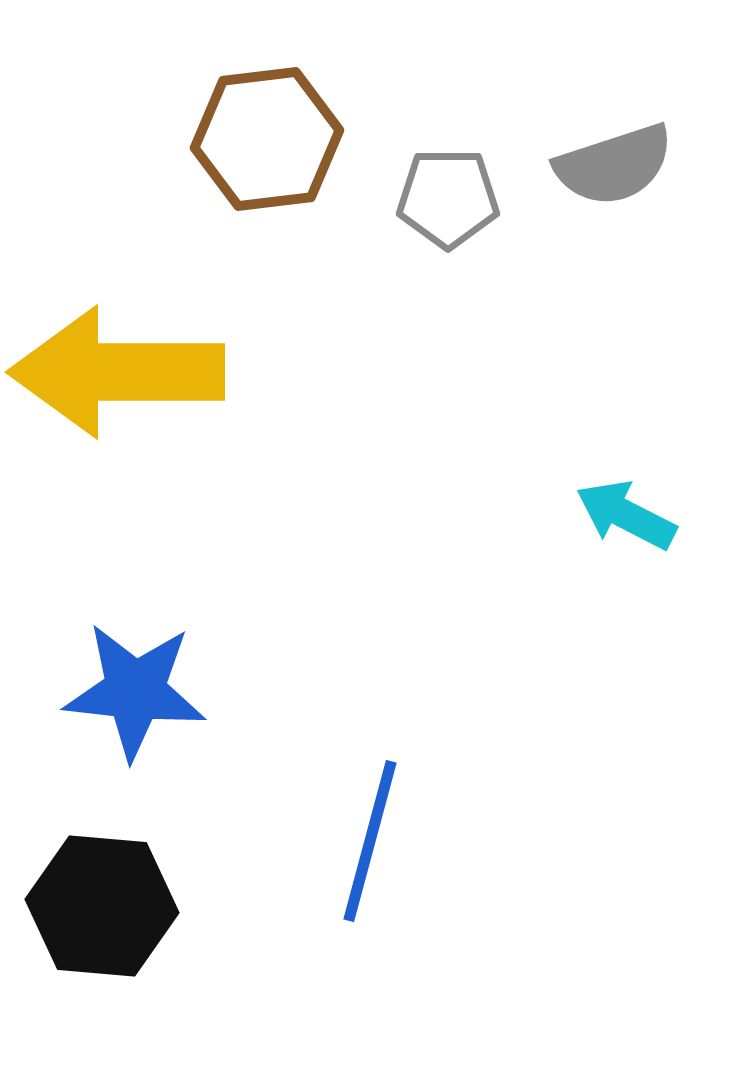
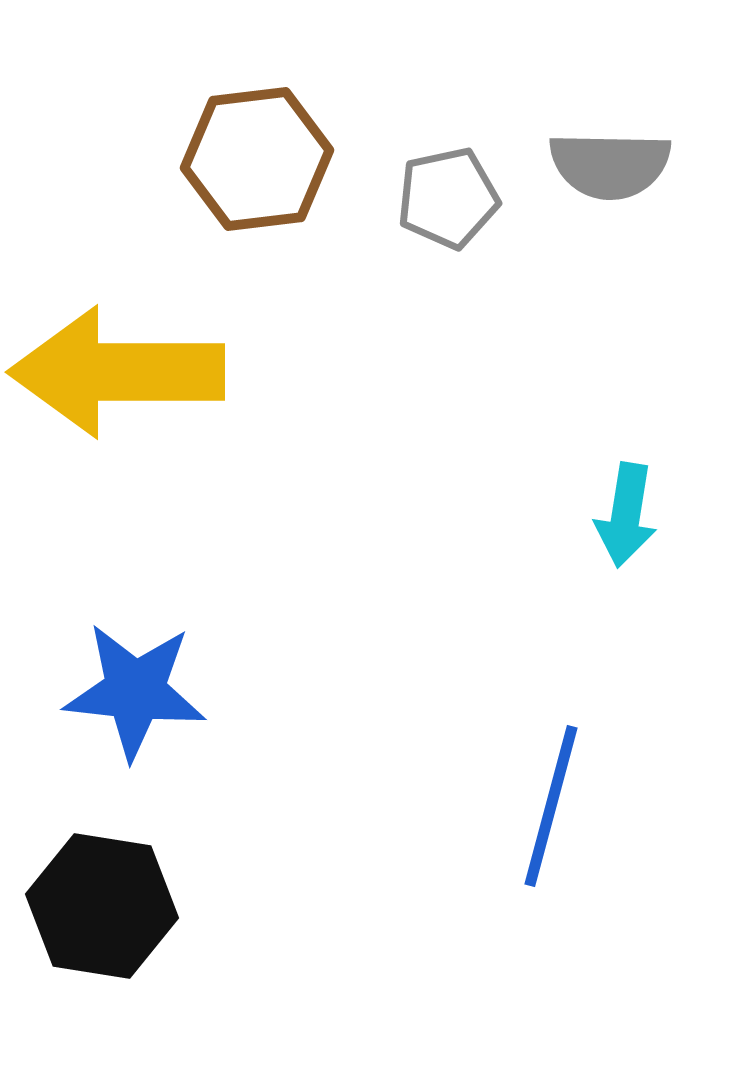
brown hexagon: moved 10 px left, 20 px down
gray semicircle: moved 4 px left; rotated 19 degrees clockwise
gray pentagon: rotated 12 degrees counterclockwise
cyan arrow: rotated 108 degrees counterclockwise
blue line: moved 181 px right, 35 px up
black hexagon: rotated 4 degrees clockwise
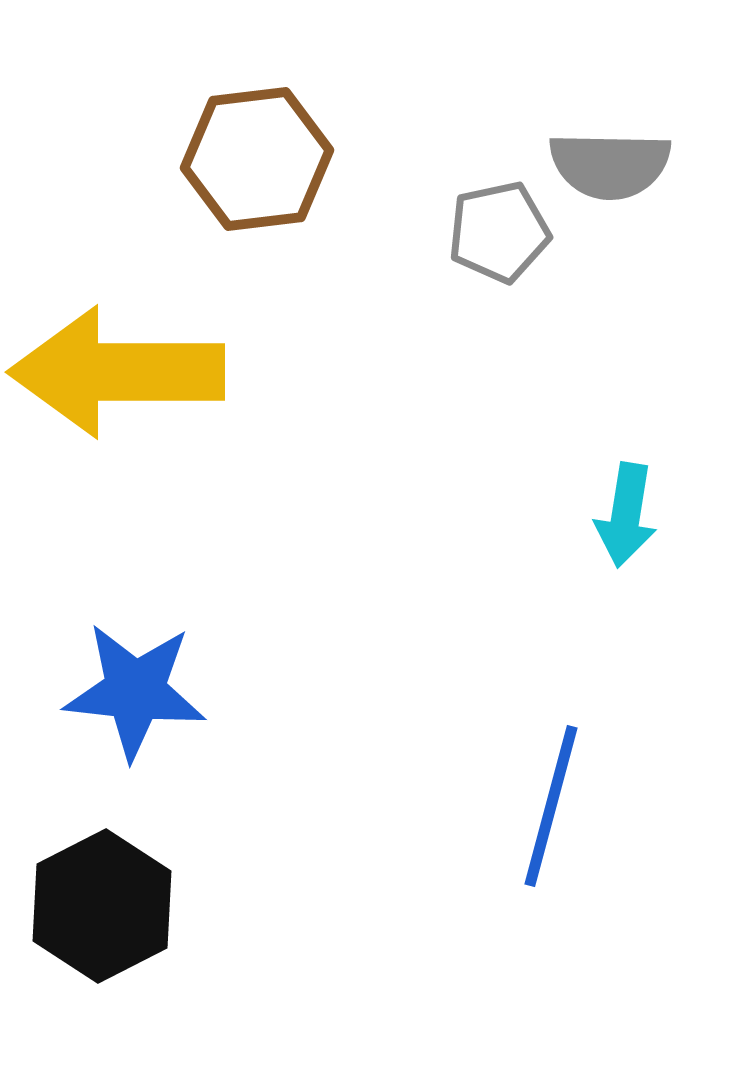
gray pentagon: moved 51 px right, 34 px down
black hexagon: rotated 24 degrees clockwise
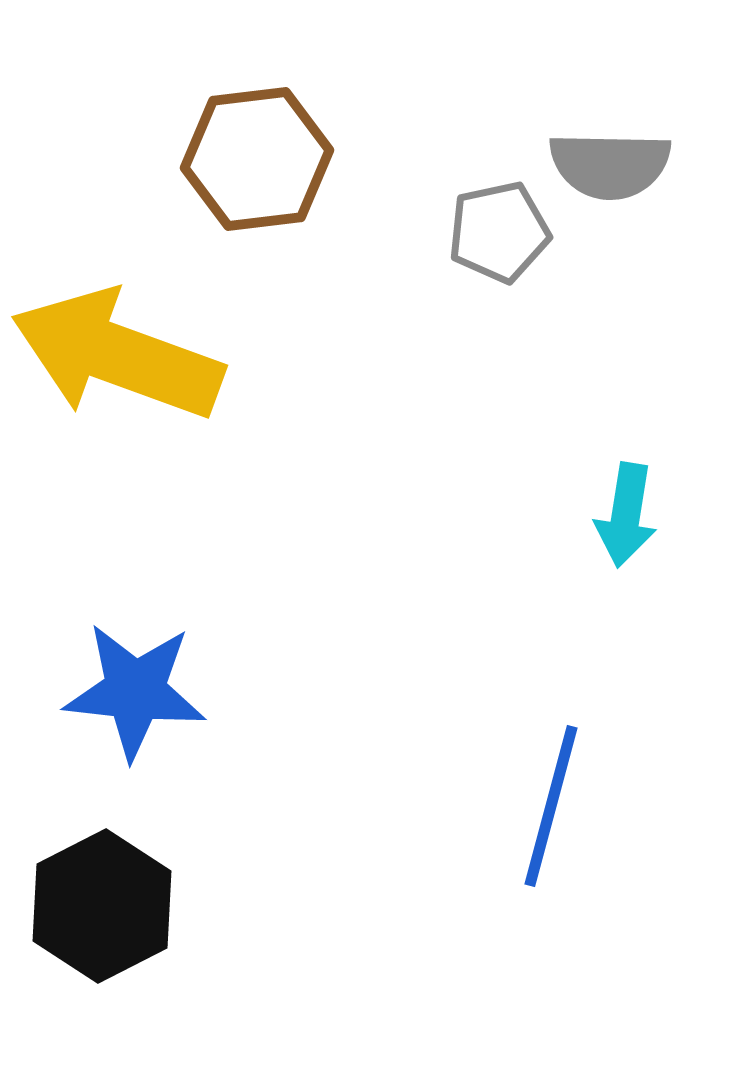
yellow arrow: moved 17 px up; rotated 20 degrees clockwise
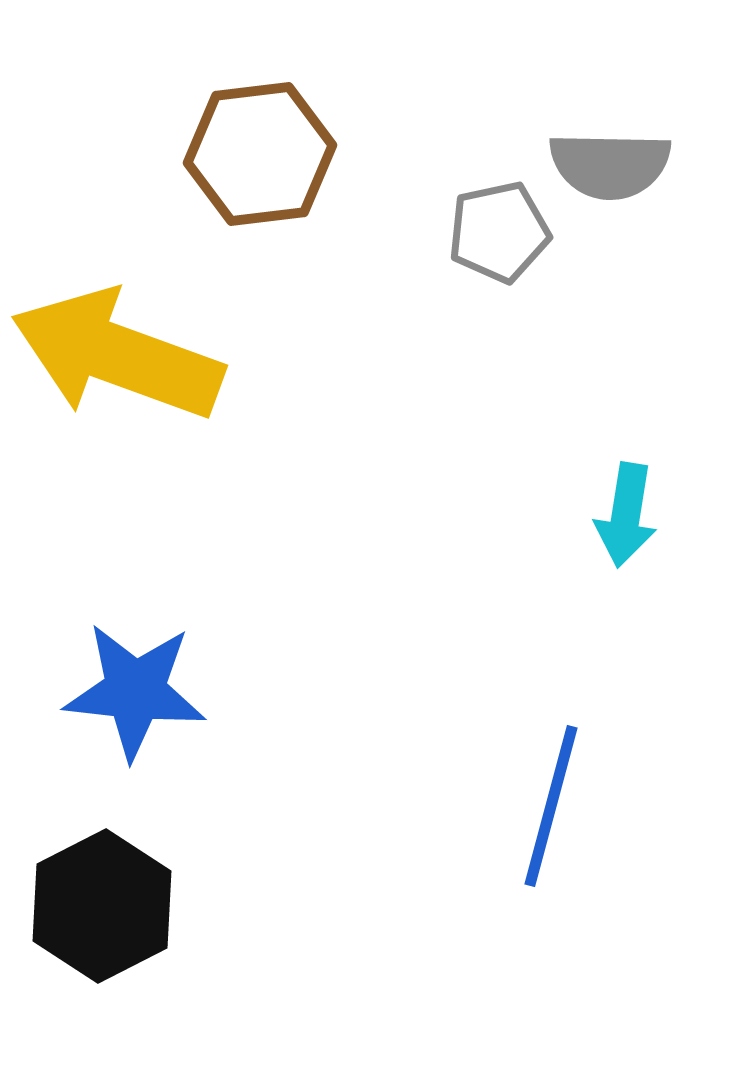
brown hexagon: moved 3 px right, 5 px up
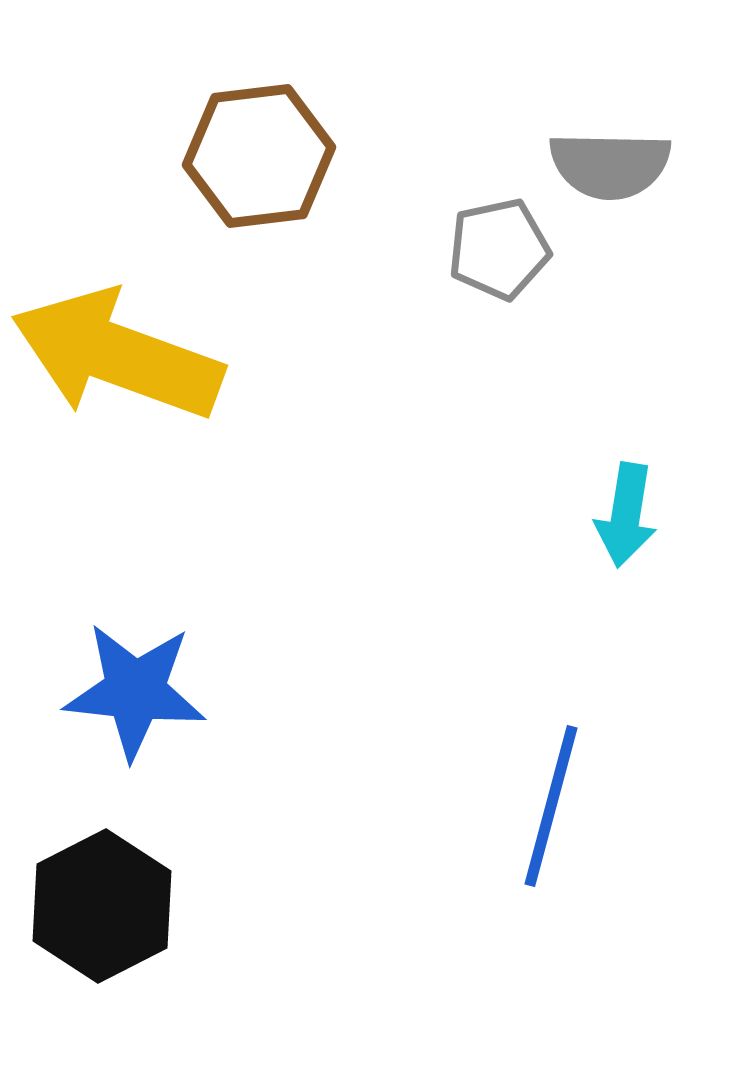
brown hexagon: moved 1 px left, 2 px down
gray pentagon: moved 17 px down
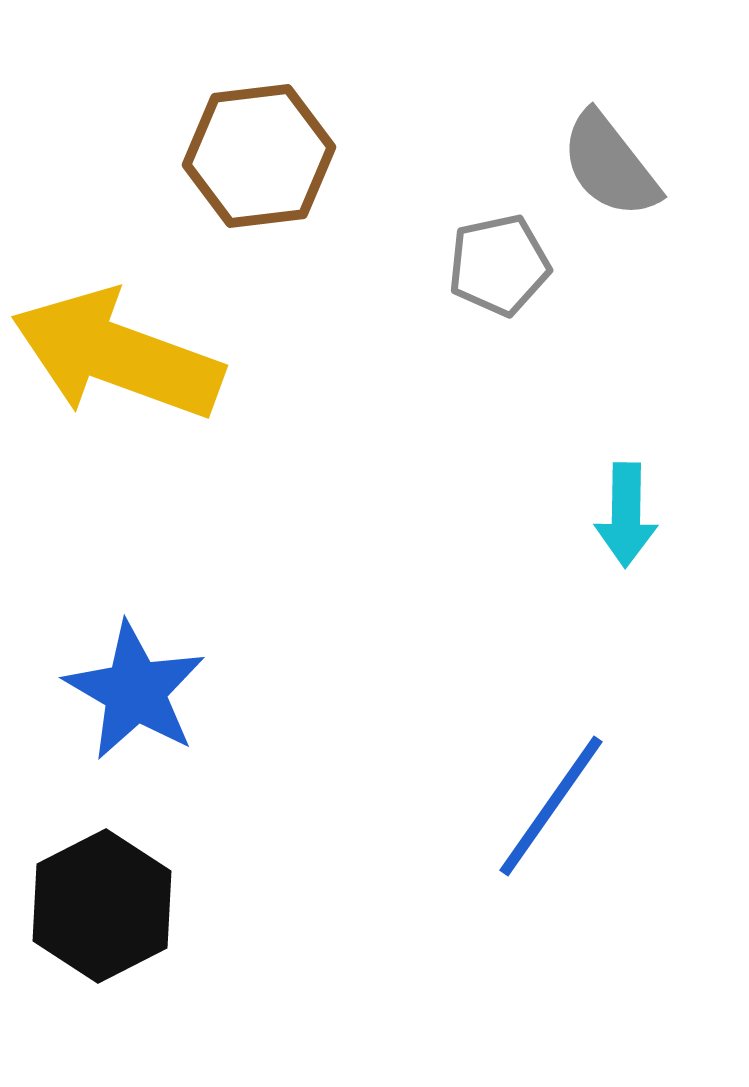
gray semicircle: rotated 51 degrees clockwise
gray pentagon: moved 16 px down
cyan arrow: rotated 8 degrees counterclockwise
blue star: rotated 24 degrees clockwise
blue line: rotated 20 degrees clockwise
